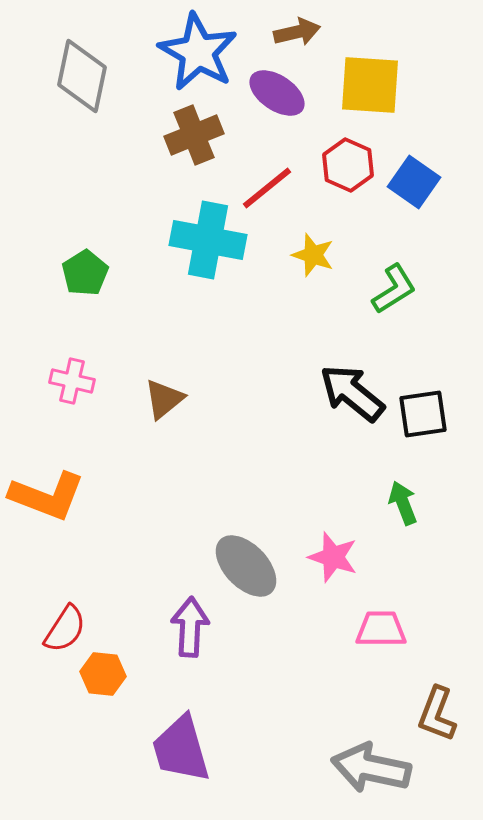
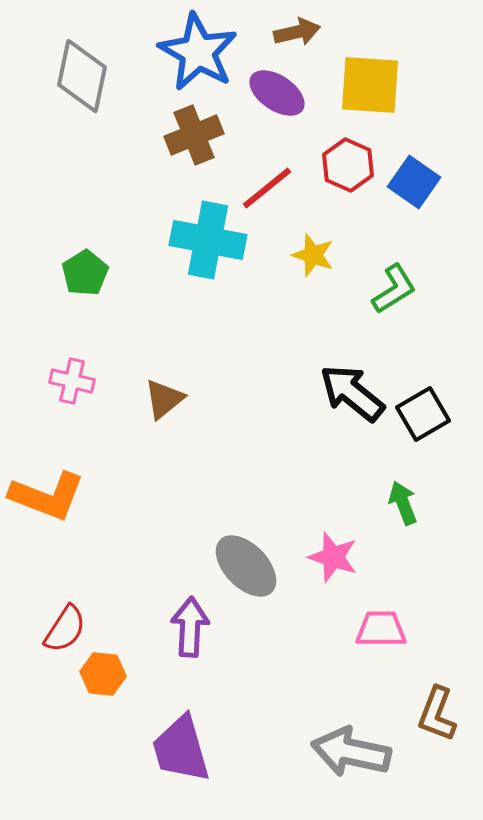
black square: rotated 22 degrees counterclockwise
gray arrow: moved 20 px left, 16 px up
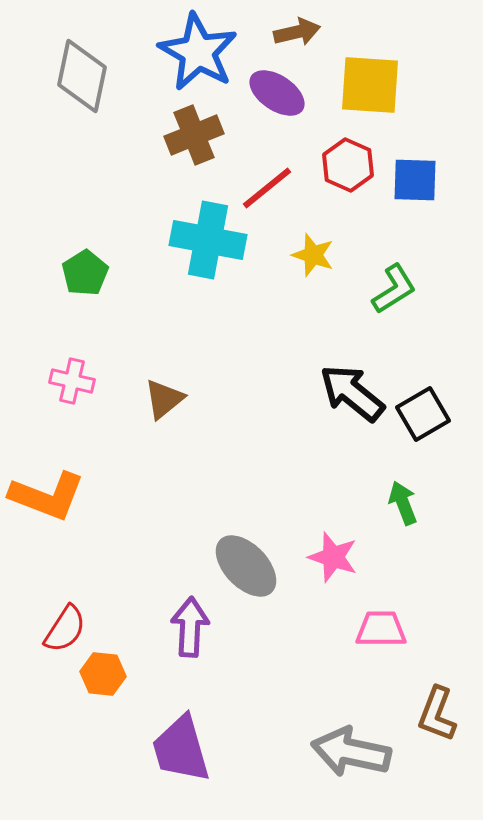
blue square: moved 1 px right, 2 px up; rotated 33 degrees counterclockwise
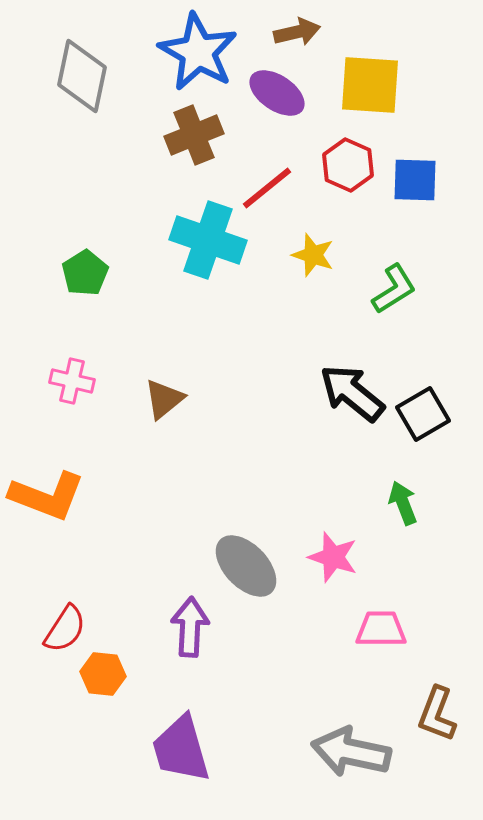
cyan cross: rotated 8 degrees clockwise
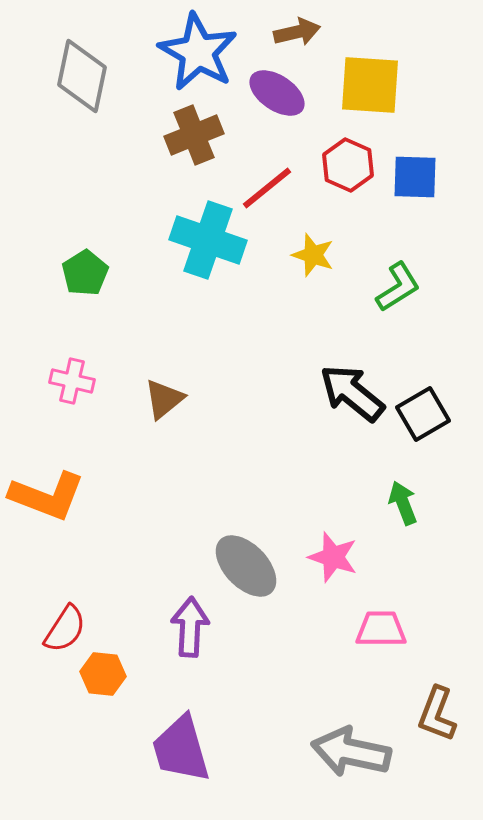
blue square: moved 3 px up
green L-shape: moved 4 px right, 2 px up
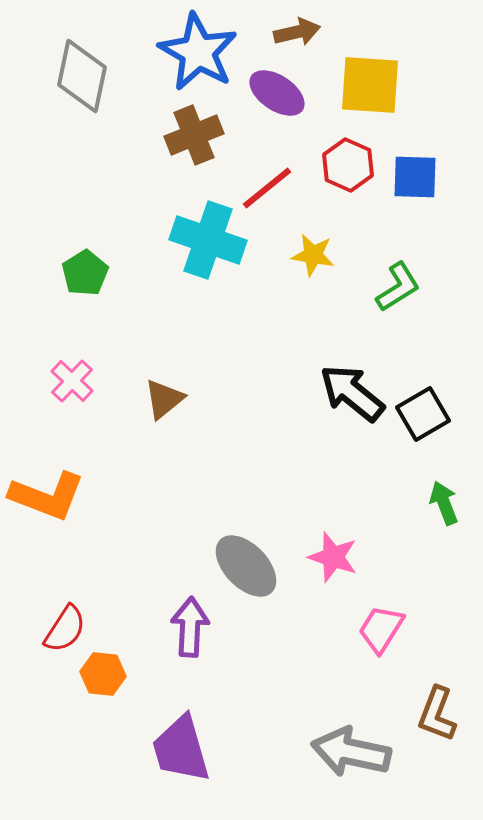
yellow star: rotated 9 degrees counterclockwise
pink cross: rotated 30 degrees clockwise
green arrow: moved 41 px right
pink trapezoid: rotated 58 degrees counterclockwise
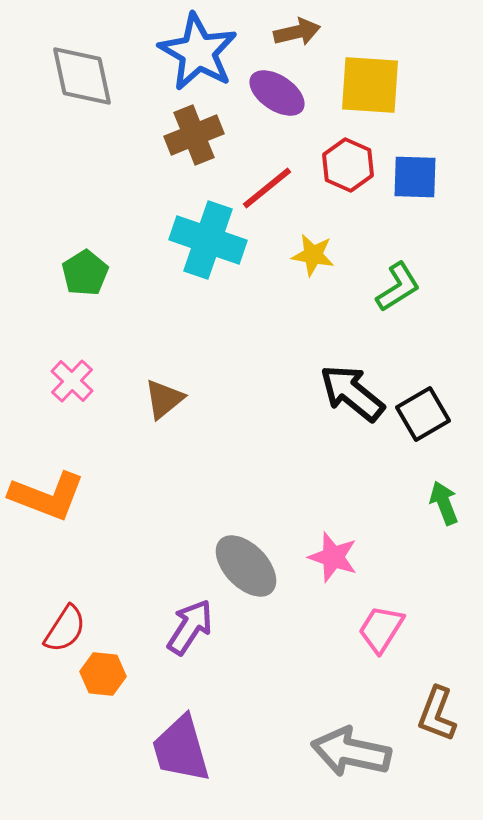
gray diamond: rotated 24 degrees counterclockwise
purple arrow: rotated 30 degrees clockwise
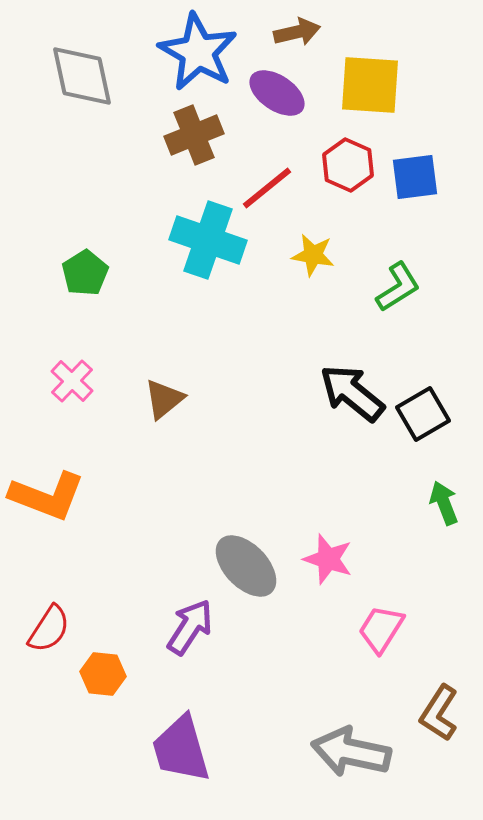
blue square: rotated 9 degrees counterclockwise
pink star: moved 5 px left, 2 px down
red semicircle: moved 16 px left
brown L-shape: moved 2 px right, 1 px up; rotated 12 degrees clockwise
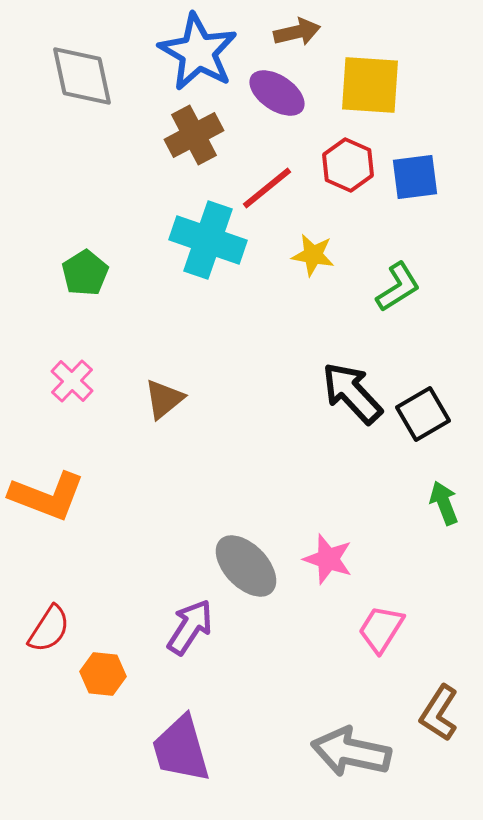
brown cross: rotated 6 degrees counterclockwise
black arrow: rotated 8 degrees clockwise
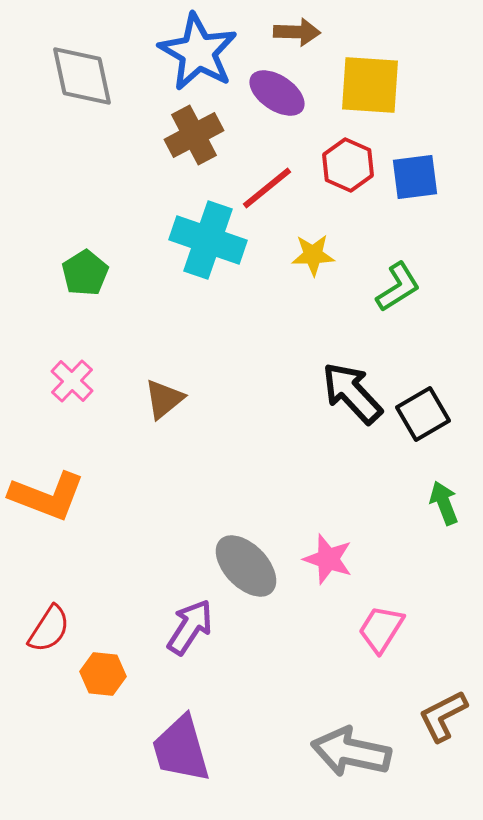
brown arrow: rotated 15 degrees clockwise
yellow star: rotated 12 degrees counterclockwise
brown L-shape: moved 4 px right, 3 px down; rotated 30 degrees clockwise
